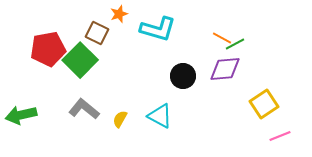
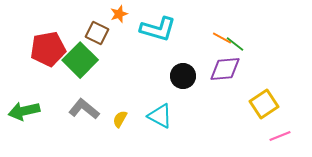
green line: rotated 66 degrees clockwise
green arrow: moved 3 px right, 4 px up
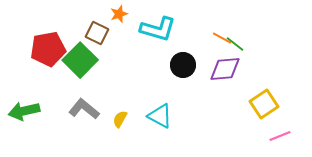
black circle: moved 11 px up
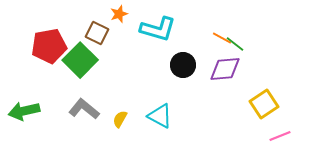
red pentagon: moved 1 px right, 3 px up
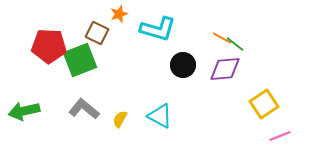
red pentagon: rotated 12 degrees clockwise
green square: rotated 24 degrees clockwise
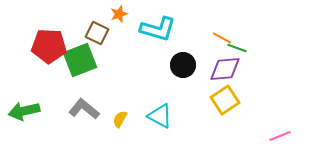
green line: moved 2 px right, 4 px down; rotated 18 degrees counterclockwise
yellow square: moved 39 px left, 4 px up
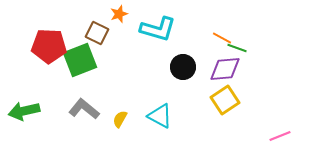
black circle: moved 2 px down
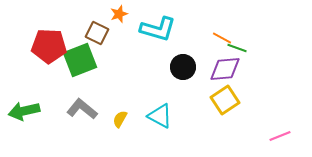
gray L-shape: moved 2 px left
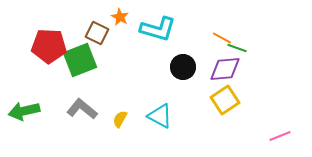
orange star: moved 1 px right, 3 px down; rotated 24 degrees counterclockwise
